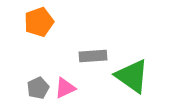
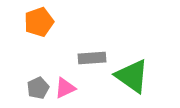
gray rectangle: moved 1 px left, 2 px down
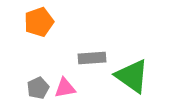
pink triangle: rotated 15 degrees clockwise
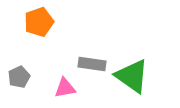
gray rectangle: moved 6 px down; rotated 12 degrees clockwise
gray pentagon: moved 19 px left, 11 px up
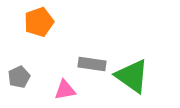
pink triangle: moved 2 px down
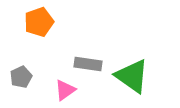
gray rectangle: moved 4 px left
gray pentagon: moved 2 px right
pink triangle: rotated 25 degrees counterclockwise
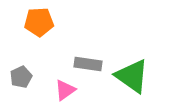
orange pentagon: rotated 16 degrees clockwise
